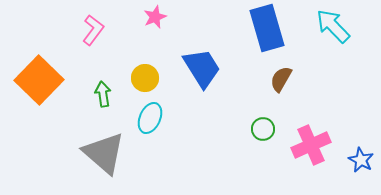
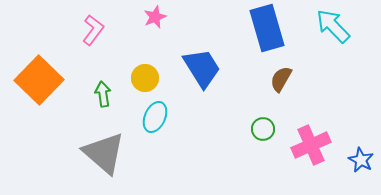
cyan ellipse: moved 5 px right, 1 px up
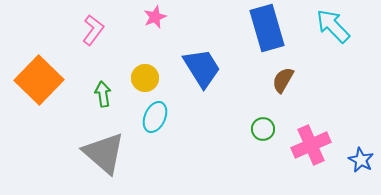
brown semicircle: moved 2 px right, 1 px down
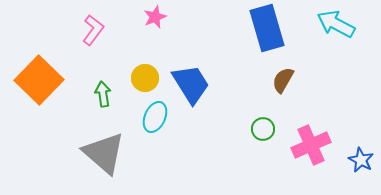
cyan arrow: moved 3 px right, 2 px up; rotated 18 degrees counterclockwise
blue trapezoid: moved 11 px left, 16 px down
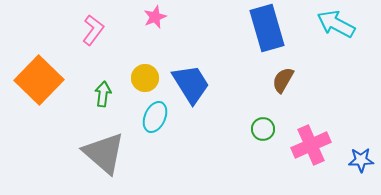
green arrow: rotated 15 degrees clockwise
blue star: rotated 30 degrees counterclockwise
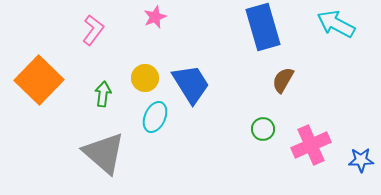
blue rectangle: moved 4 px left, 1 px up
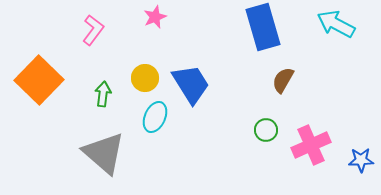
green circle: moved 3 px right, 1 px down
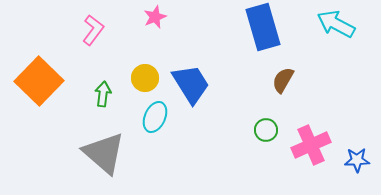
orange square: moved 1 px down
blue star: moved 4 px left
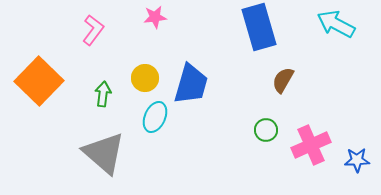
pink star: rotated 15 degrees clockwise
blue rectangle: moved 4 px left
blue trapezoid: rotated 48 degrees clockwise
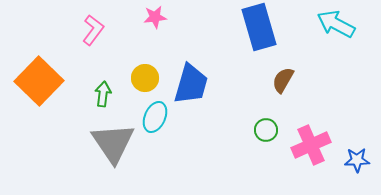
gray triangle: moved 9 px right, 10 px up; rotated 15 degrees clockwise
